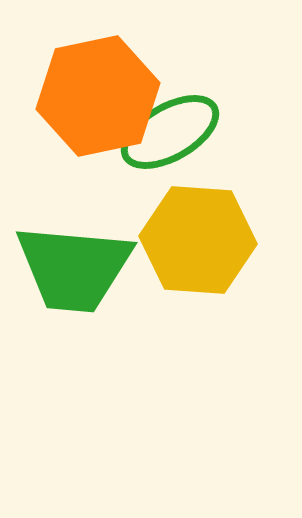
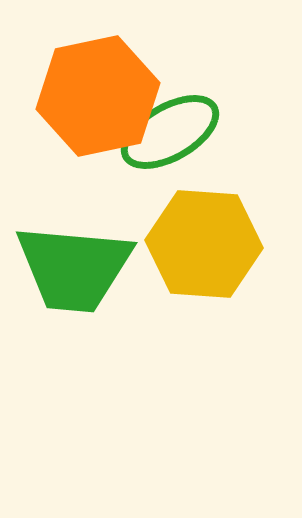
yellow hexagon: moved 6 px right, 4 px down
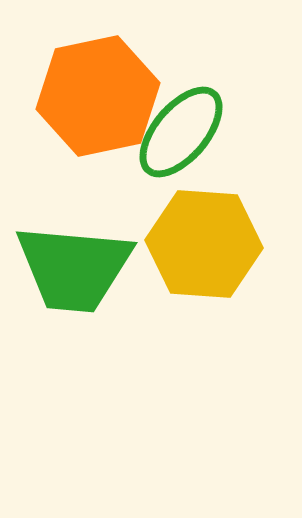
green ellipse: moved 11 px right; rotated 20 degrees counterclockwise
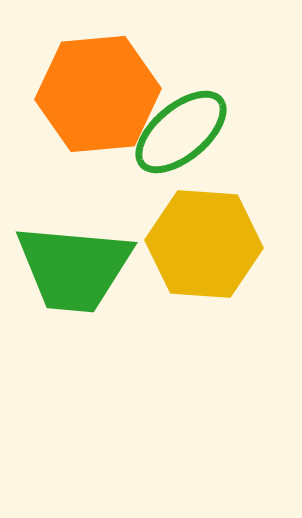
orange hexagon: moved 2 px up; rotated 7 degrees clockwise
green ellipse: rotated 10 degrees clockwise
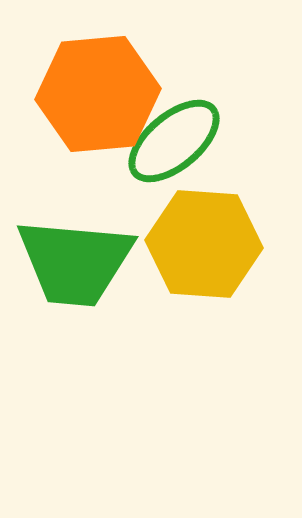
green ellipse: moved 7 px left, 9 px down
green trapezoid: moved 1 px right, 6 px up
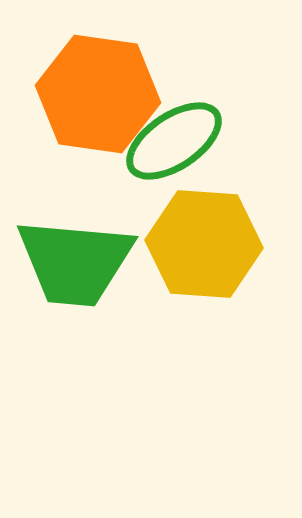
orange hexagon: rotated 13 degrees clockwise
green ellipse: rotated 6 degrees clockwise
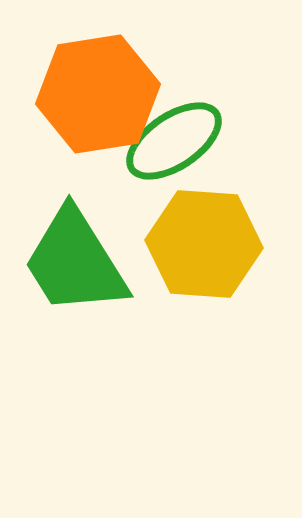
orange hexagon: rotated 17 degrees counterclockwise
green trapezoid: rotated 53 degrees clockwise
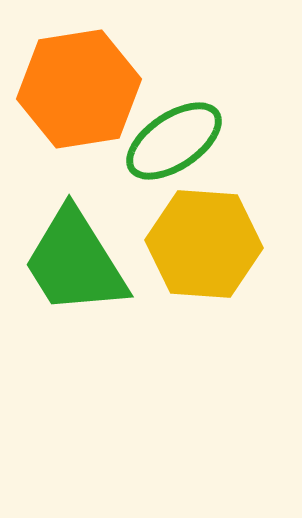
orange hexagon: moved 19 px left, 5 px up
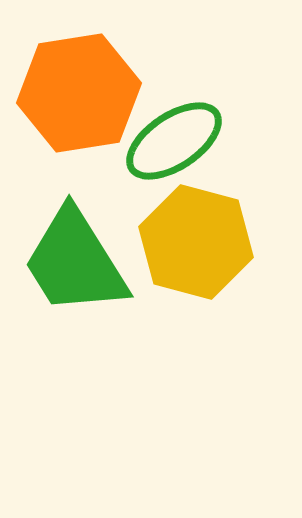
orange hexagon: moved 4 px down
yellow hexagon: moved 8 px left, 2 px up; rotated 11 degrees clockwise
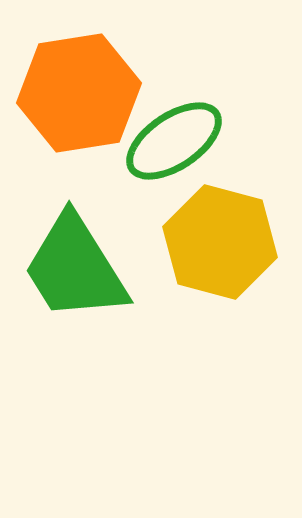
yellow hexagon: moved 24 px right
green trapezoid: moved 6 px down
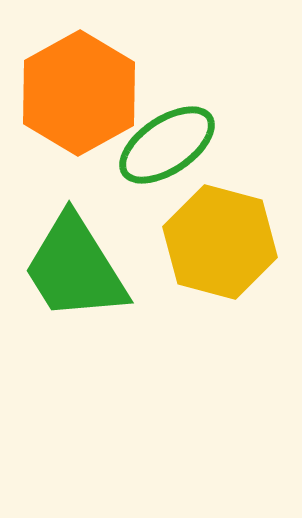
orange hexagon: rotated 20 degrees counterclockwise
green ellipse: moved 7 px left, 4 px down
